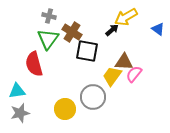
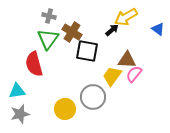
brown triangle: moved 3 px right, 2 px up
gray star: moved 1 px down
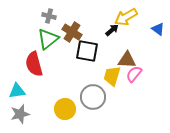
green triangle: rotated 15 degrees clockwise
yellow trapezoid: rotated 20 degrees counterclockwise
